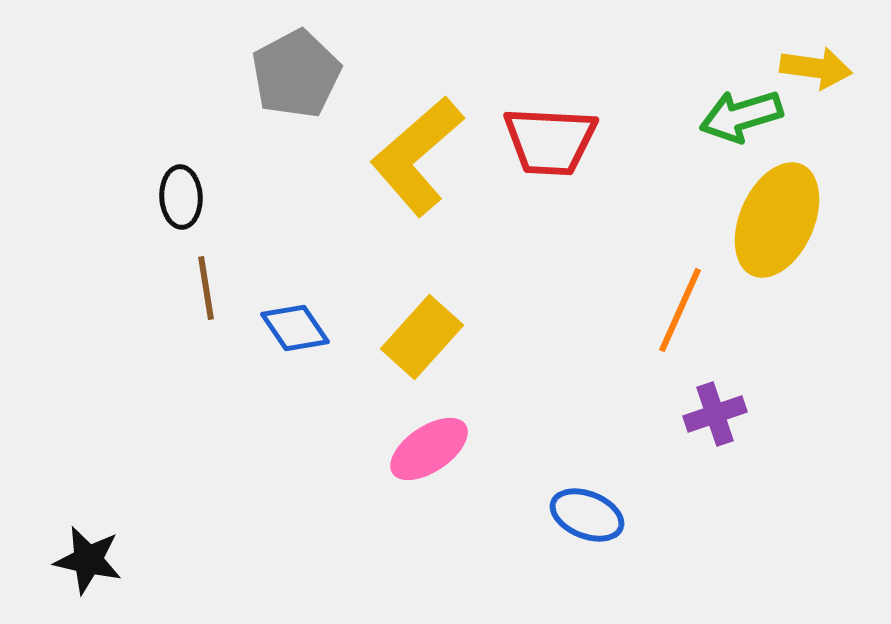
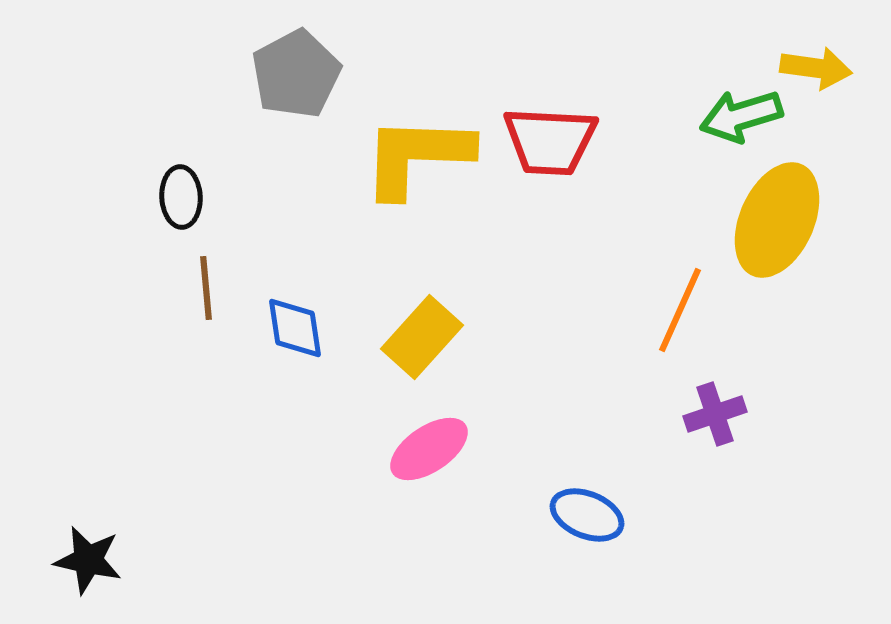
yellow L-shape: rotated 43 degrees clockwise
brown line: rotated 4 degrees clockwise
blue diamond: rotated 26 degrees clockwise
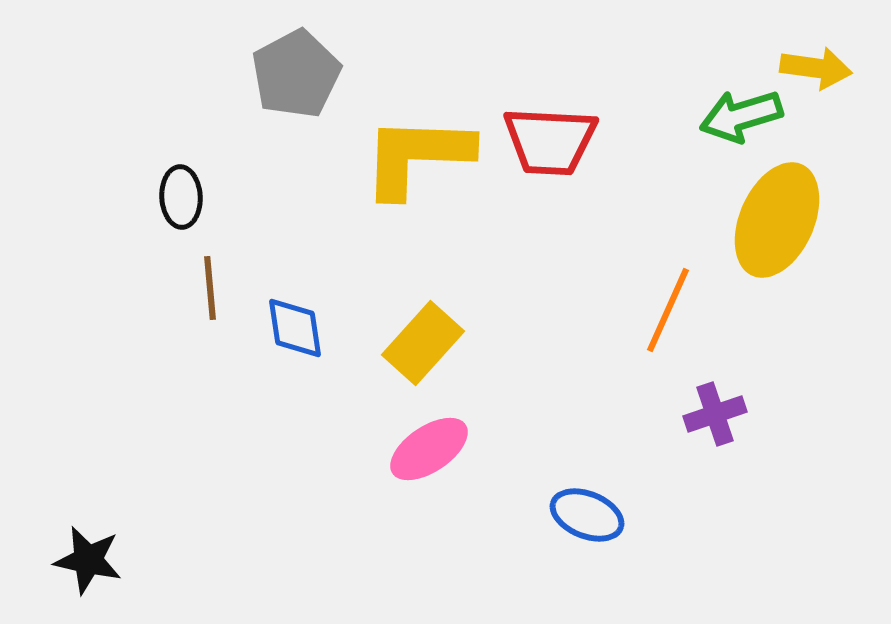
brown line: moved 4 px right
orange line: moved 12 px left
yellow rectangle: moved 1 px right, 6 px down
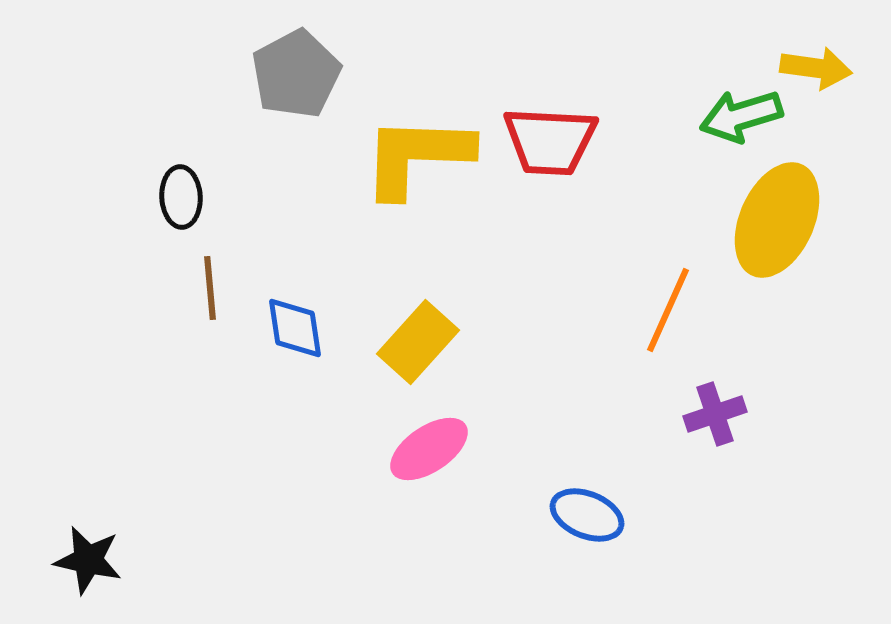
yellow rectangle: moved 5 px left, 1 px up
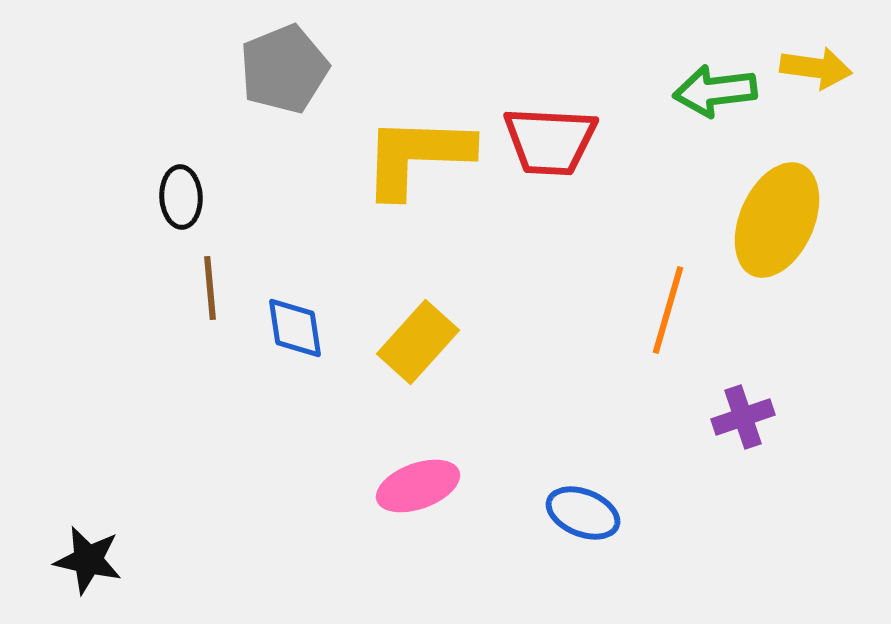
gray pentagon: moved 12 px left, 5 px up; rotated 6 degrees clockwise
green arrow: moved 26 px left, 25 px up; rotated 10 degrees clockwise
orange line: rotated 8 degrees counterclockwise
purple cross: moved 28 px right, 3 px down
pink ellipse: moved 11 px left, 37 px down; rotated 14 degrees clockwise
blue ellipse: moved 4 px left, 2 px up
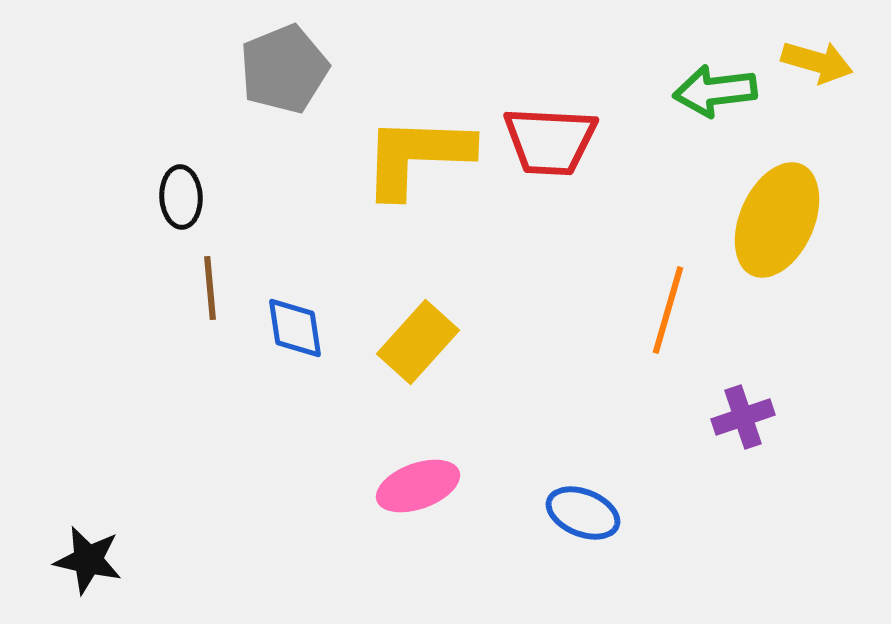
yellow arrow: moved 1 px right, 6 px up; rotated 8 degrees clockwise
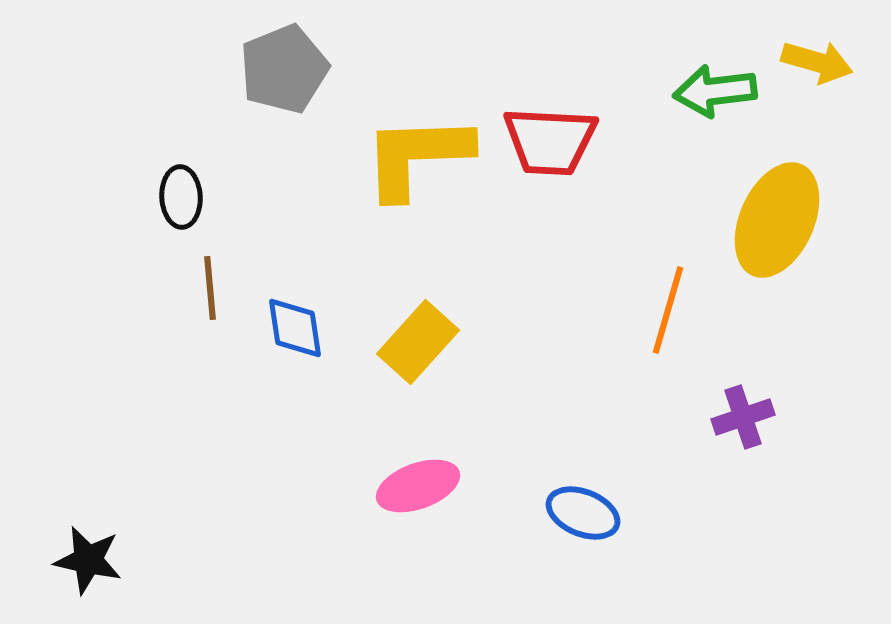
yellow L-shape: rotated 4 degrees counterclockwise
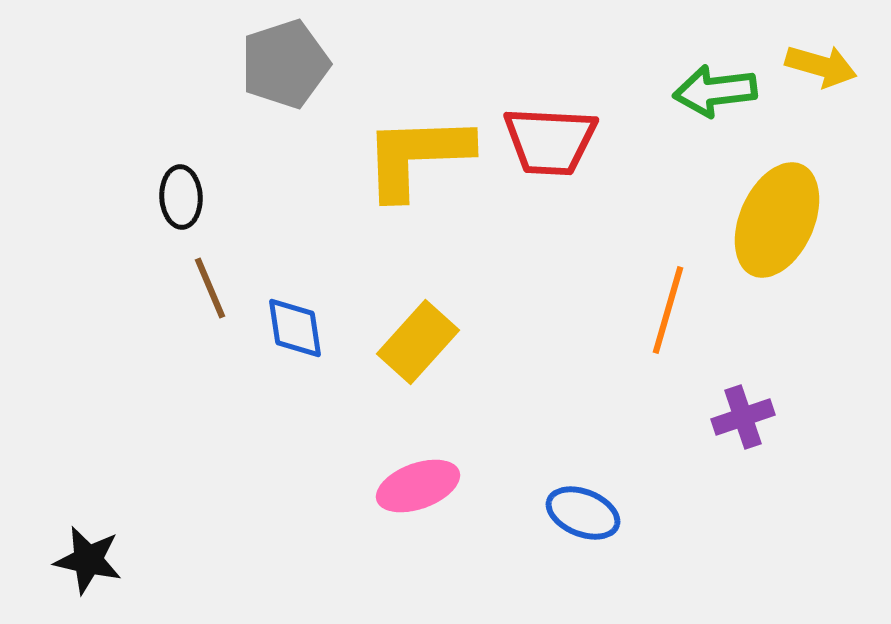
yellow arrow: moved 4 px right, 4 px down
gray pentagon: moved 1 px right, 5 px up; rotated 4 degrees clockwise
brown line: rotated 18 degrees counterclockwise
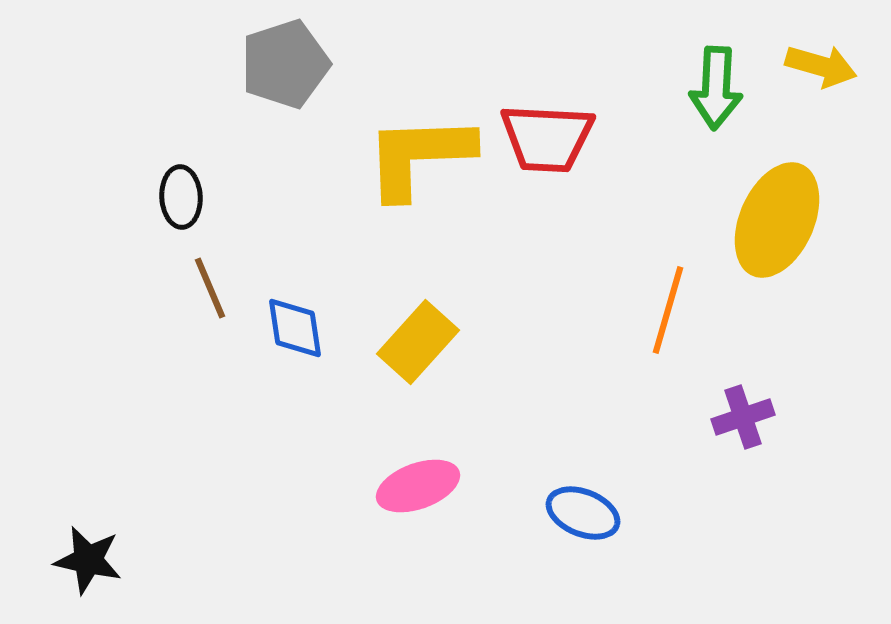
green arrow: moved 1 px right, 3 px up; rotated 80 degrees counterclockwise
red trapezoid: moved 3 px left, 3 px up
yellow L-shape: moved 2 px right
